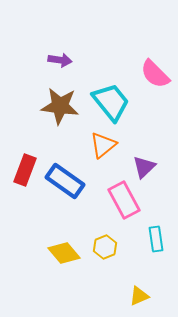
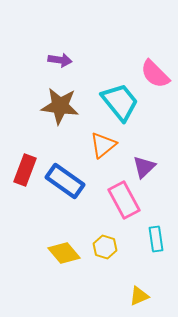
cyan trapezoid: moved 9 px right
yellow hexagon: rotated 20 degrees counterclockwise
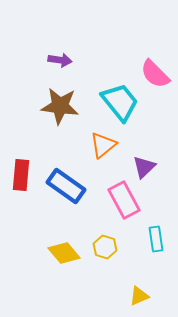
red rectangle: moved 4 px left, 5 px down; rotated 16 degrees counterclockwise
blue rectangle: moved 1 px right, 5 px down
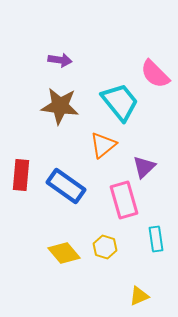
pink rectangle: rotated 12 degrees clockwise
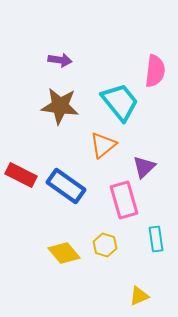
pink semicircle: moved 3 px up; rotated 128 degrees counterclockwise
red rectangle: rotated 68 degrees counterclockwise
yellow hexagon: moved 2 px up
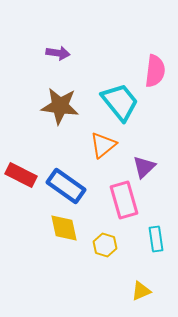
purple arrow: moved 2 px left, 7 px up
yellow diamond: moved 25 px up; rotated 28 degrees clockwise
yellow triangle: moved 2 px right, 5 px up
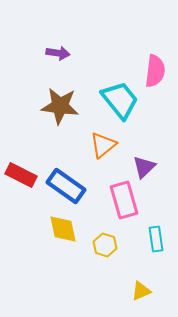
cyan trapezoid: moved 2 px up
yellow diamond: moved 1 px left, 1 px down
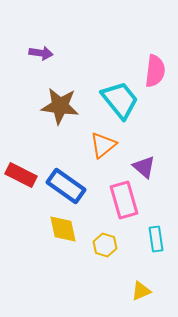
purple arrow: moved 17 px left
purple triangle: rotated 35 degrees counterclockwise
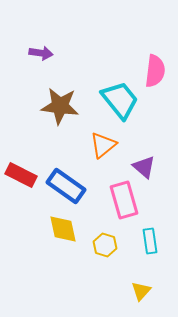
cyan rectangle: moved 6 px left, 2 px down
yellow triangle: rotated 25 degrees counterclockwise
